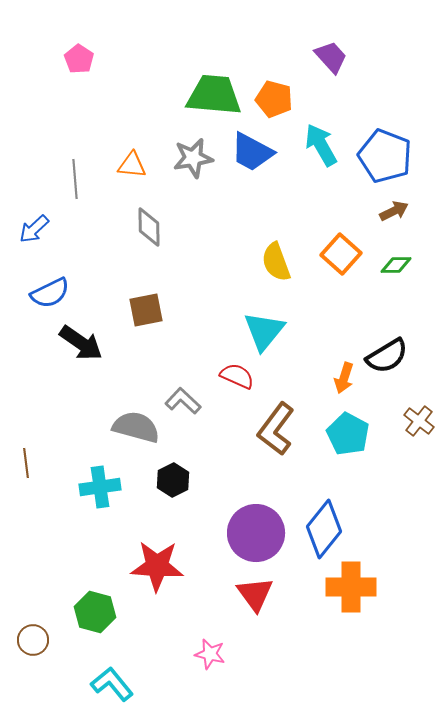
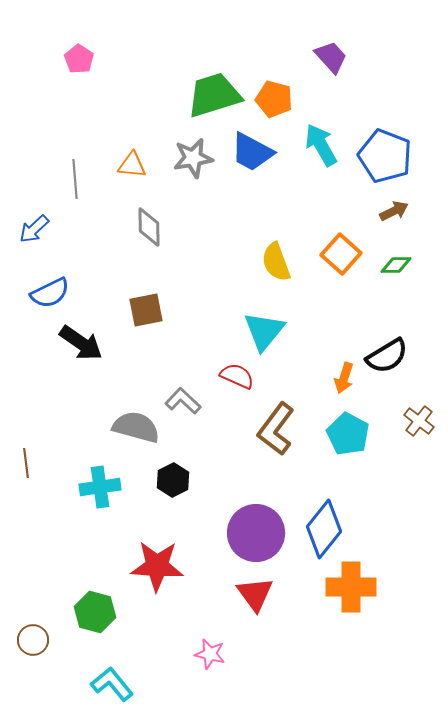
green trapezoid: rotated 22 degrees counterclockwise
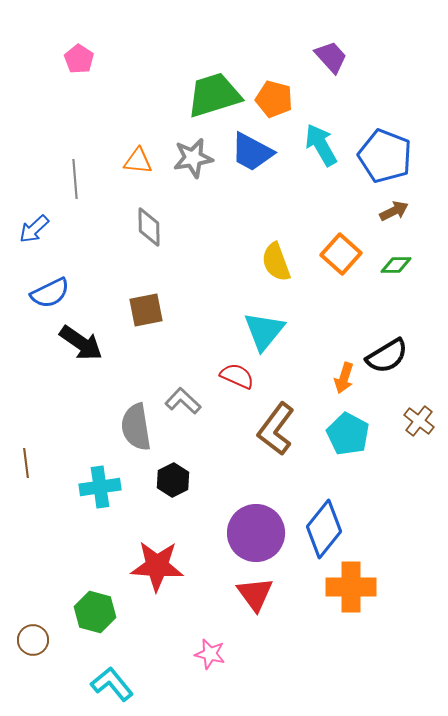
orange triangle: moved 6 px right, 4 px up
gray semicircle: rotated 114 degrees counterclockwise
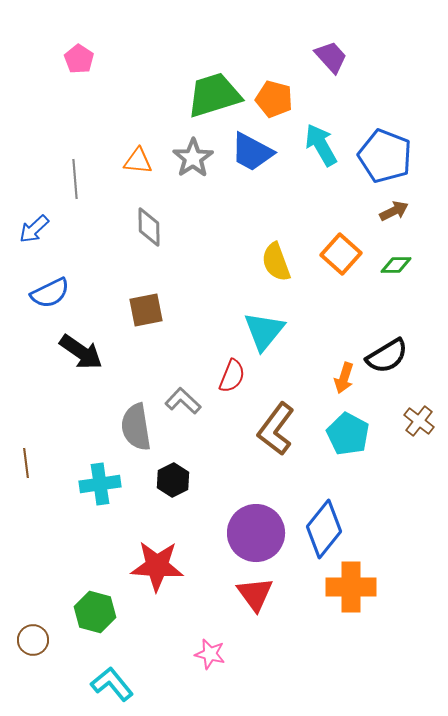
gray star: rotated 24 degrees counterclockwise
black arrow: moved 9 px down
red semicircle: moved 5 px left; rotated 88 degrees clockwise
cyan cross: moved 3 px up
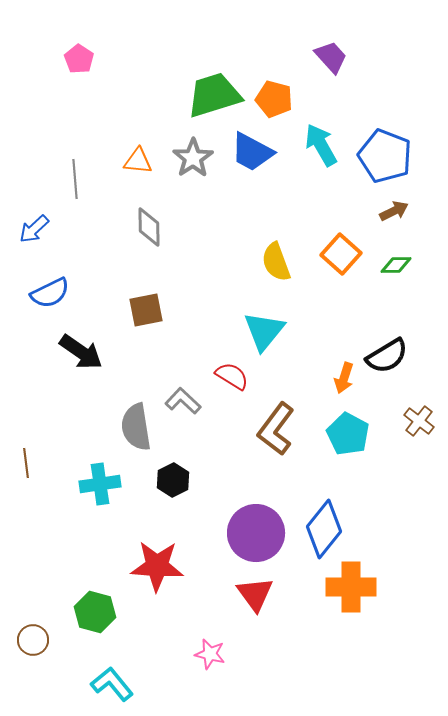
red semicircle: rotated 80 degrees counterclockwise
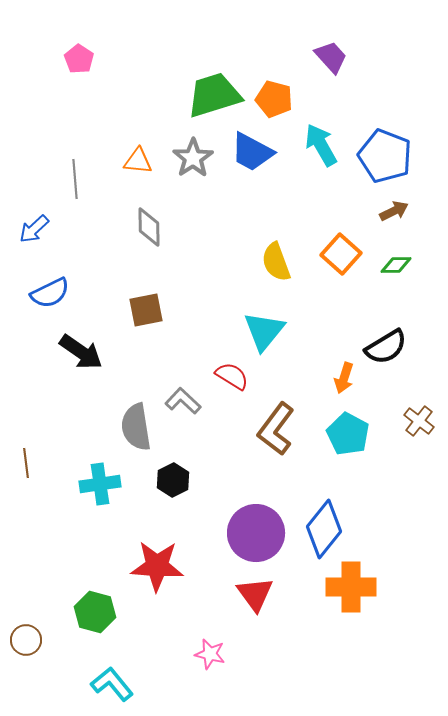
black semicircle: moved 1 px left, 9 px up
brown circle: moved 7 px left
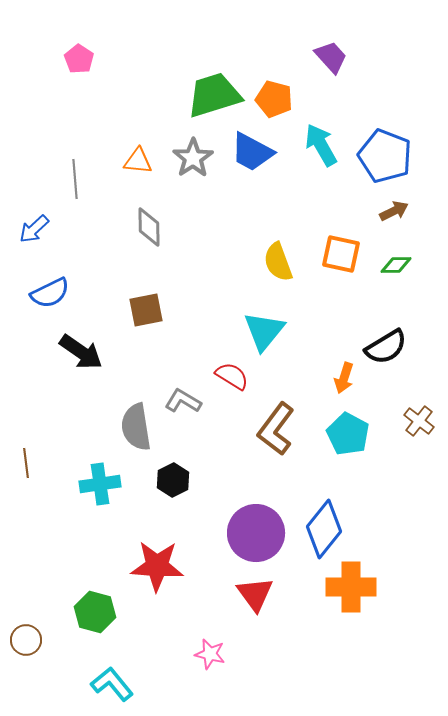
orange square: rotated 30 degrees counterclockwise
yellow semicircle: moved 2 px right
gray L-shape: rotated 12 degrees counterclockwise
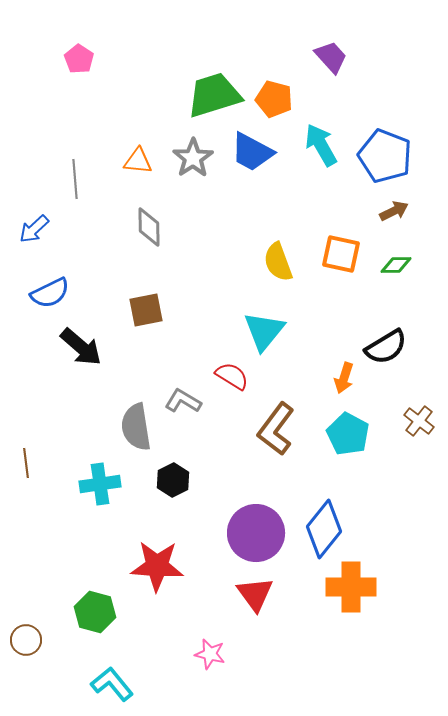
black arrow: moved 5 px up; rotated 6 degrees clockwise
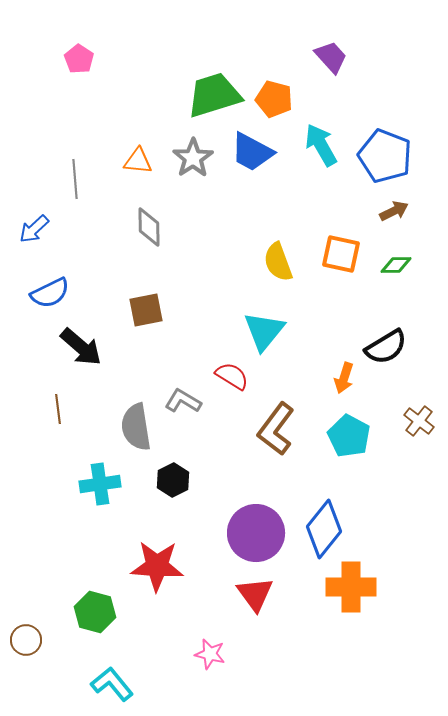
cyan pentagon: moved 1 px right, 2 px down
brown line: moved 32 px right, 54 px up
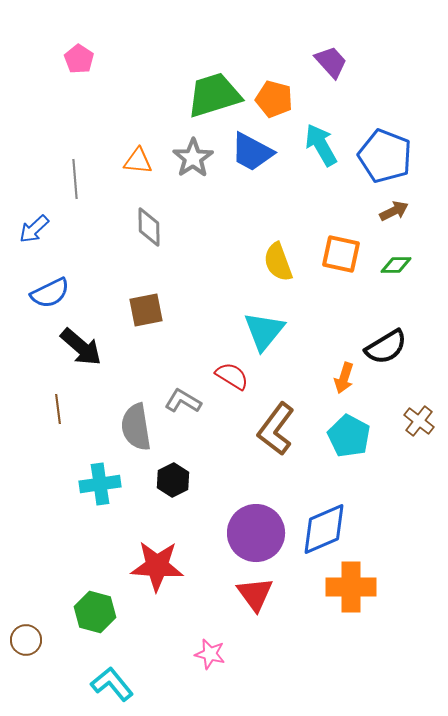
purple trapezoid: moved 5 px down
blue diamond: rotated 28 degrees clockwise
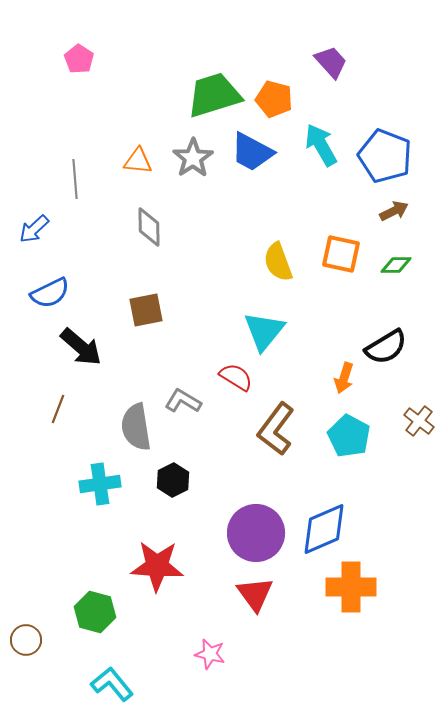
red semicircle: moved 4 px right, 1 px down
brown line: rotated 28 degrees clockwise
